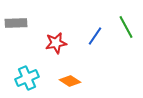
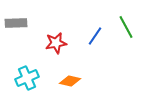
orange diamond: rotated 20 degrees counterclockwise
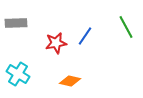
blue line: moved 10 px left
cyan cross: moved 9 px left, 4 px up; rotated 35 degrees counterclockwise
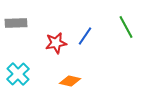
cyan cross: rotated 15 degrees clockwise
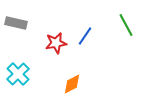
gray rectangle: rotated 15 degrees clockwise
green line: moved 2 px up
orange diamond: moved 2 px right, 3 px down; rotated 40 degrees counterclockwise
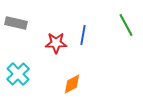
blue line: moved 2 px left, 1 px up; rotated 24 degrees counterclockwise
red star: rotated 10 degrees clockwise
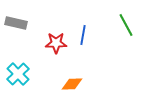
orange diamond: rotated 25 degrees clockwise
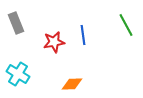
gray rectangle: rotated 55 degrees clockwise
blue line: rotated 18 degrees counterclockwise
red star: moved 2 px left, 1 px up; rotated 10 degrees counterclockwise
cyan cross: rotated 15 degrees counterclockwise
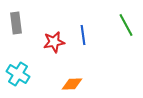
gray rectangle: rotated 15 degrees clockwise
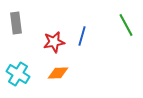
blue line: moved 1 px left, 1 px down; rotated 24 degrees clockwise
orange diamond: moved 14 px left, 11 px up
